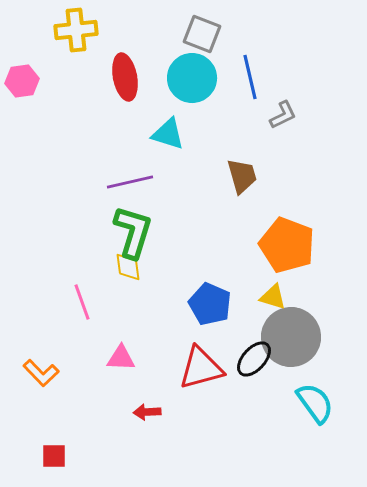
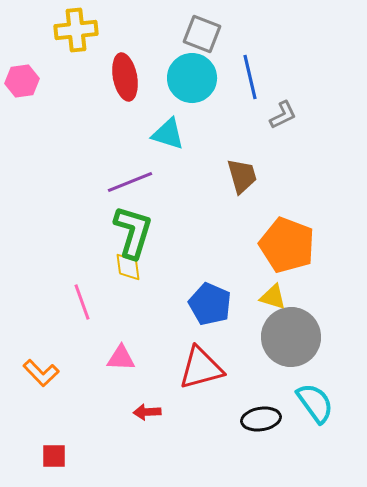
purple line: rotated 9 degrees counterclockwise
black ellipse: moved 7 px right, 60 px down; rotated 39 degrees clockwise
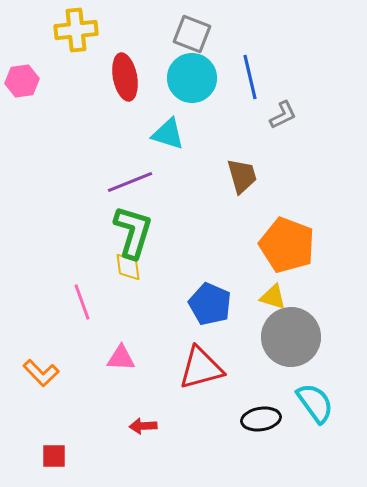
gray square: moved 10 px left
red arrow: moved 4 px left, 14 px down
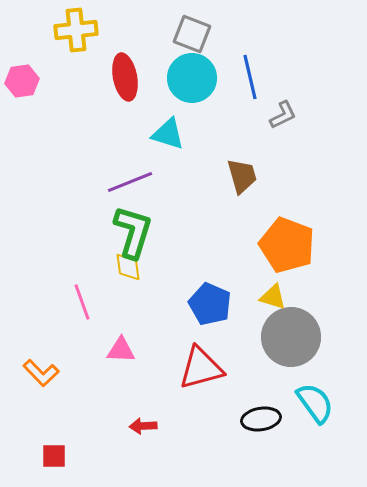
pink triangle: moved 8 px up
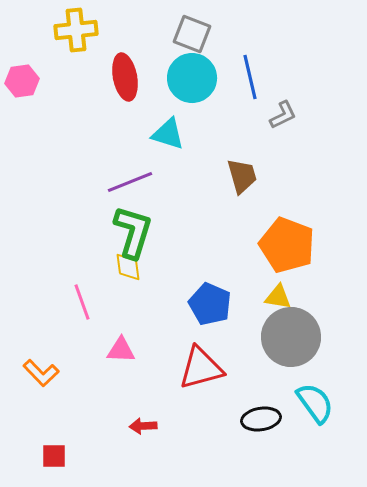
yellow triangle: moved 5 px right; rotated 8 degrees counterclockwise
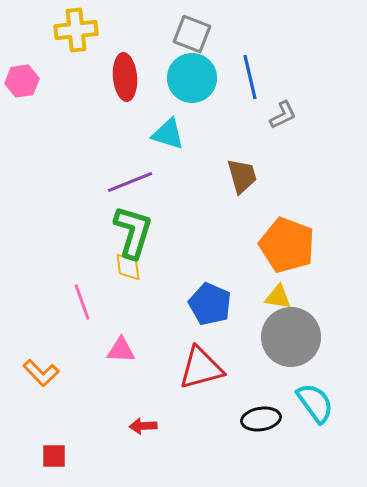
red ellipse: rotated 6 degrees clockwise
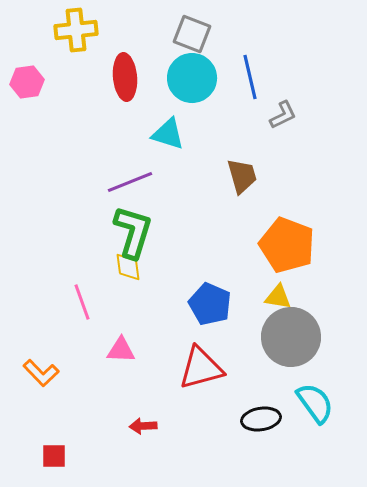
pink hexagon: moved 5 px right, 1 px down
